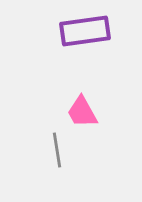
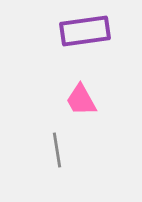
pink trapezoid: moved 1 px left, 12 px up
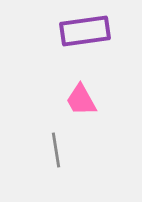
gray line: moved 1 px left
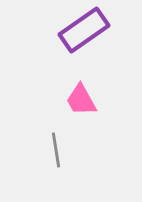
purple rectangle: moved 1 px left, 1 px up; rotated 27 degrees counterclockwise
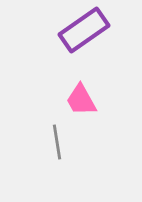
gray line: moved 1 px right, 8 px up
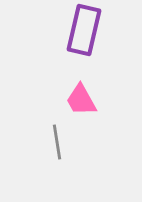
purple rectangle: rotated 42 degrees counterclockwise
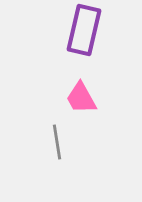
pink trapezoid: moved 2 px up
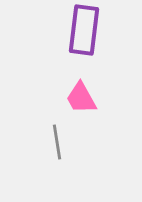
purple rectangle: rotated 6 degrees counterclockwise
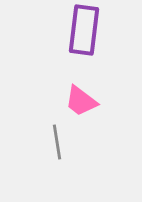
pink trapezoid: moved 3 px down; rotated 24 degrees counterclockwise
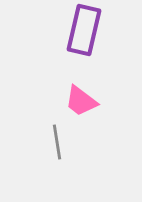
purple rectangle: rotated 6 degrees clockwise
